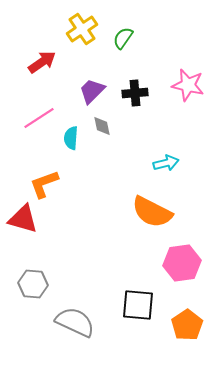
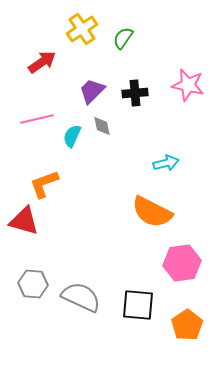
pink line: moved 2 px left, 1 px down; rotated 20 degrees clockwise
cyan semicircle: moved 1 px right, 2 px up; rotated 20 degrees clockwise
red triangle: moved 1 px right, 2 px down
gray semicircle: moved 6 px right, 25 px up
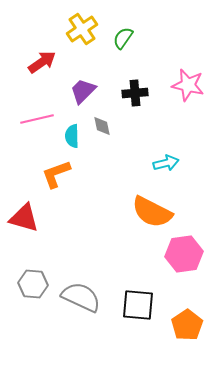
purple trapezoid: moved 9 px left
cyan semicircle: rotated 25 degrees counterclockwise
orange L-shape: moved 12 px right, 10 px up
red triangle: moved 3 px up
pink hexagon: moved 2 px right, 9 px up
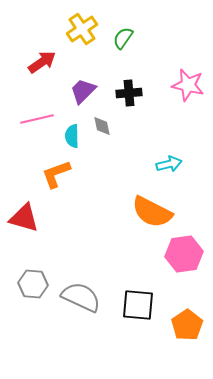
black cross: moved 6 px left
cyan arrow: moved 3 px right, 1 px down
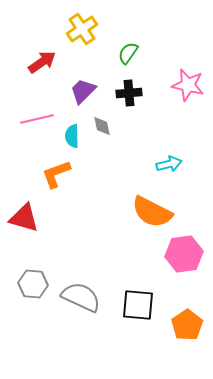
green semicircle: moved 5 px right, 15 px down
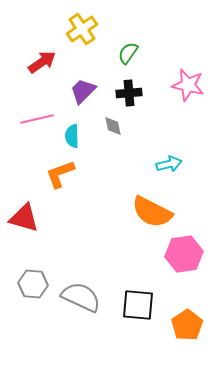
gray diamond: moved 11 px right
orange L-shape: moved 4 px right
